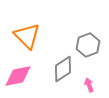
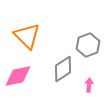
pink arrow: rotated 24 degrees clockwise
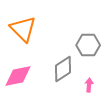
orange triangle: moved 4 px left, 7 px up
gray hexagon: rotated 20 degrees clockwise
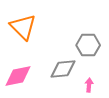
orange triangle: moved 2 px up
gray diamond: rotated 28 degrees clockwise
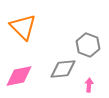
gray hexagon: rotated 20 degrees clockwise
pink diamond: moved 1 px right
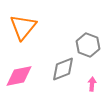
orange triangle: rotated 24 degrees clockwise
gray diamond: rotated 16 degrees counterclockwise
pink arrow: moved 3 px right, 1 px up
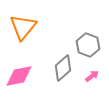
gray diamond: moved 1 px up; rotated 20 degrees counterclockwise
pink arrow: moved 8 px up; rotated 48 degrees clockwise
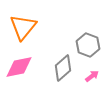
pink diamond: moved 9 px up
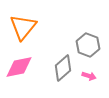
pink arrow: moved 3 px left; rotated 56 degrees clockwise
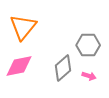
gray hexagon: rotated 20 degrees counterclockwise
pink diamond: moved 1 px up
